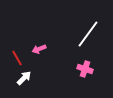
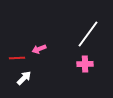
red line: rotated 63 degrees counterclockwise
pink cross: moved 5 px up; rotated 21 degrees counterclockwise
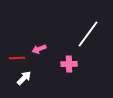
pink cross: moved 16 px left
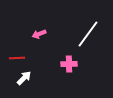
pink arrow: moved 15 px up
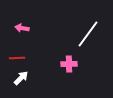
pink arrow: moved 17 px left, 6 px up; rotated 32 degrees clockwise
white arrow: moved 3 px left
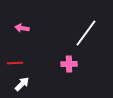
white line: moved 2 px left, 1 px up
red line: moved 2 px left, 5 px down
white arrow: moved 1 px right, 6 px down
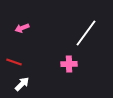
pink arrow: rotated 32 degrees counterclockwise
red line: moved 1 px left, 1 px up; rotated 21 degrees clockwise
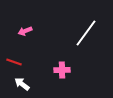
pink arrow: moved 3 px right, 3 px down
pink cross: moved 7 px left, 6 px down
white arrow: rotated 98 degrees counterclockwise
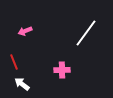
red line: rotated 49 degrees clockwise
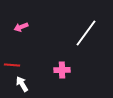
pink arrow: moved 4 px left, 4 px up
red line: moved 2 px left, 3 px down; rotated 63 degrees counterclockwise
white arrow: rotated 21 degrees clockwise
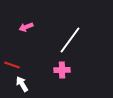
pink arrow: moved 5 px right
white line: moved 16 px left, 7 px down
red line: rotated 14 degrees clockwise
